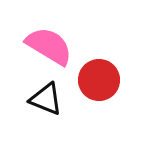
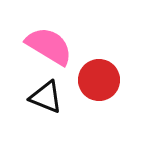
black triangle: moved 2 px up
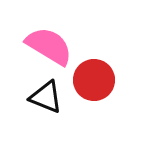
red circle: moved 5 px left
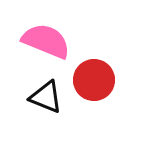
pink semicircle: moved 3 px left, 5 px up; rotated 9 degrees counterclockwise
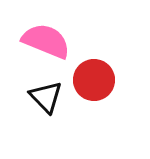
black triangle: rotated 24 degrees clockwise
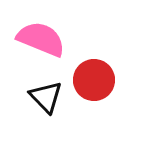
pink semicircle: moved 5 px left, 2 px up
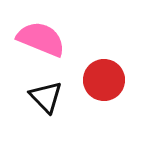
red circle: moved 10 px right
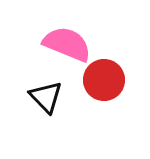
pink semicircle: moved 26 px right, 5 px down
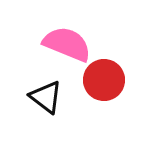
black triangle: rotated 9 degrees counterclockwise
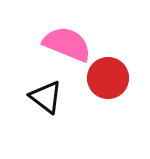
red circle: moved 4 px right, 2 px up
